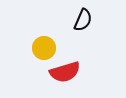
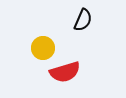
yellow circle: moved 1 px left
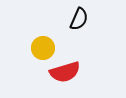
black semicircle: moved 4 px left, 1 px up
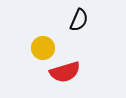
black semicircle: moved 1 px down
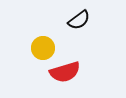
black semicircle: rotated 30 degrees clockwise
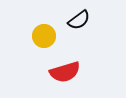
yellow circle: moved 1 px right, 12 px up
